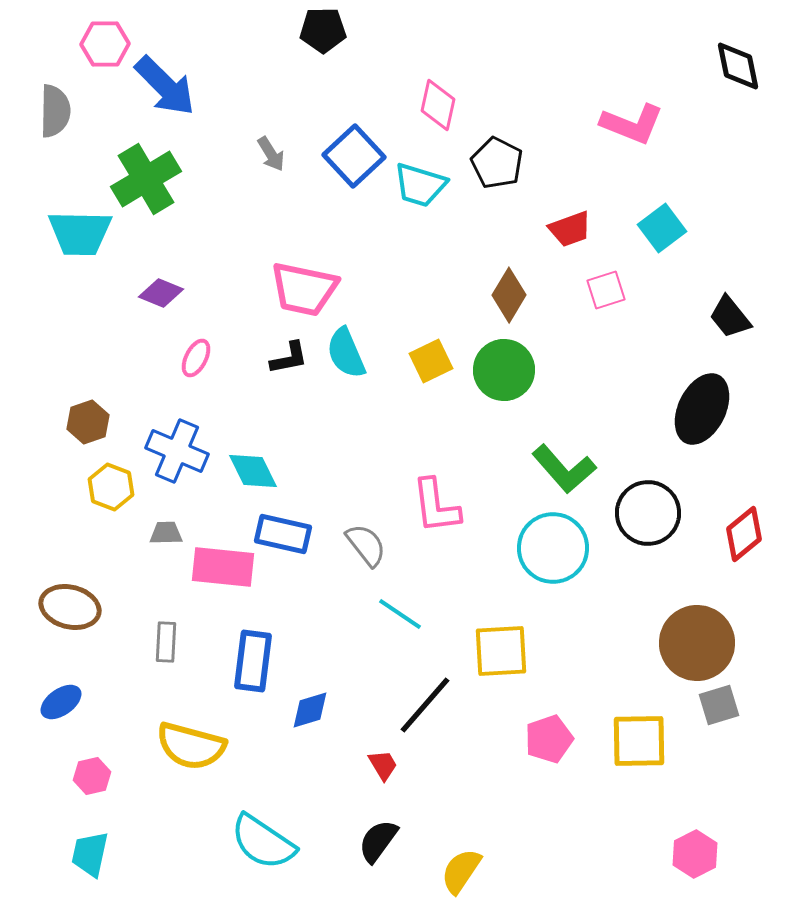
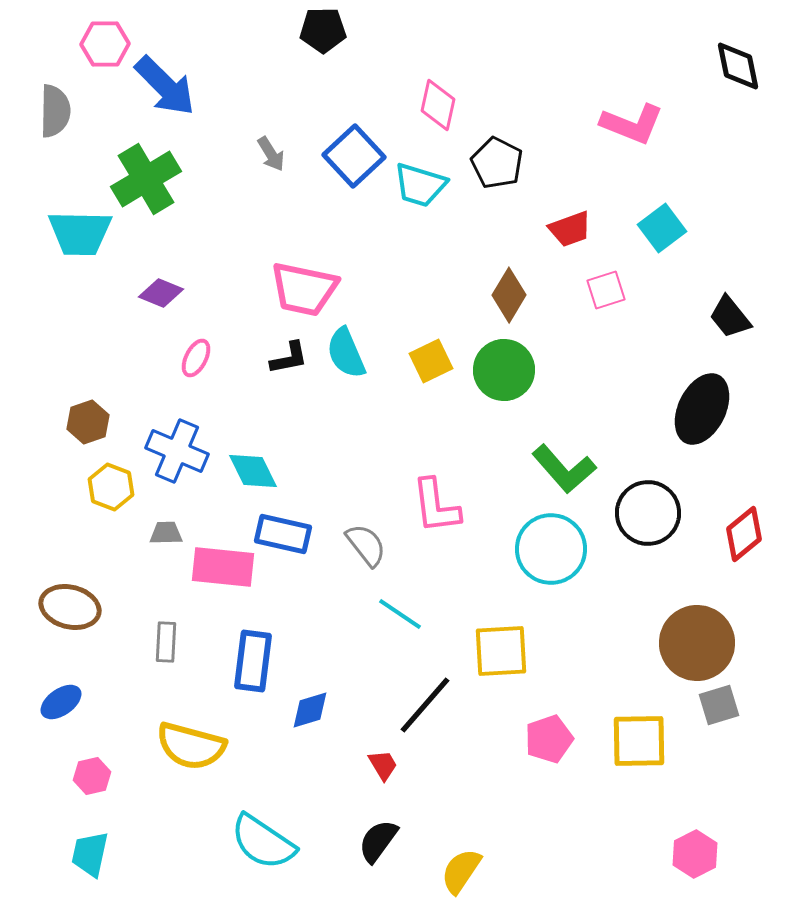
cyan circle at (553, 548): moved 2 px left, 1 px down
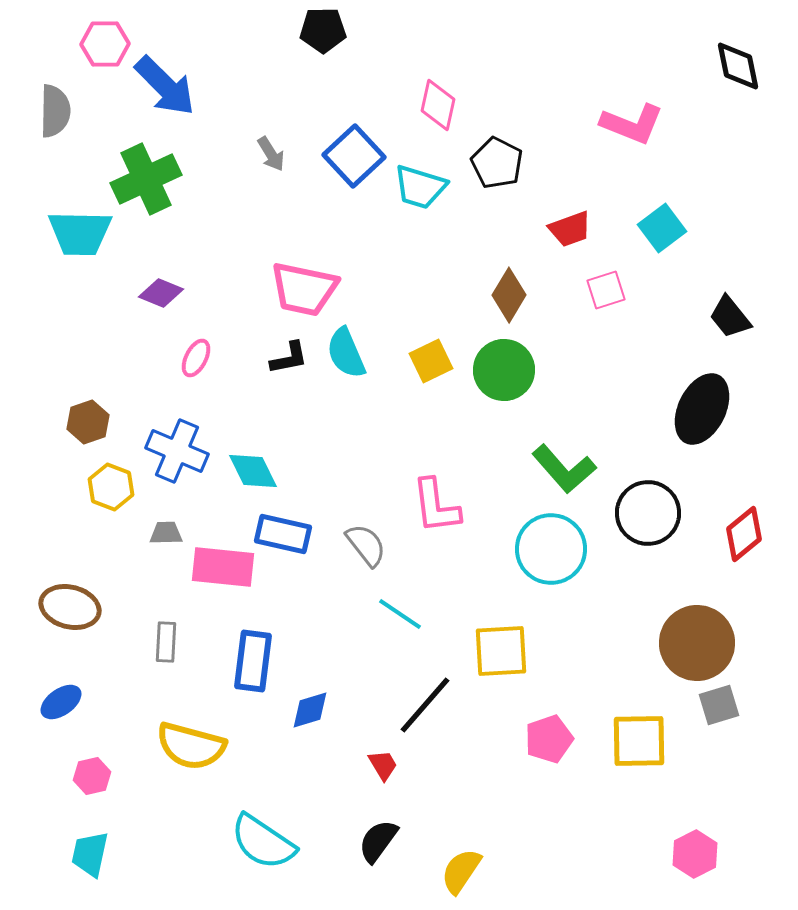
green cross at (146, 179): rotated 6 degrees clockwise
cyan trapezoid at (420, 185): moved 2 px down
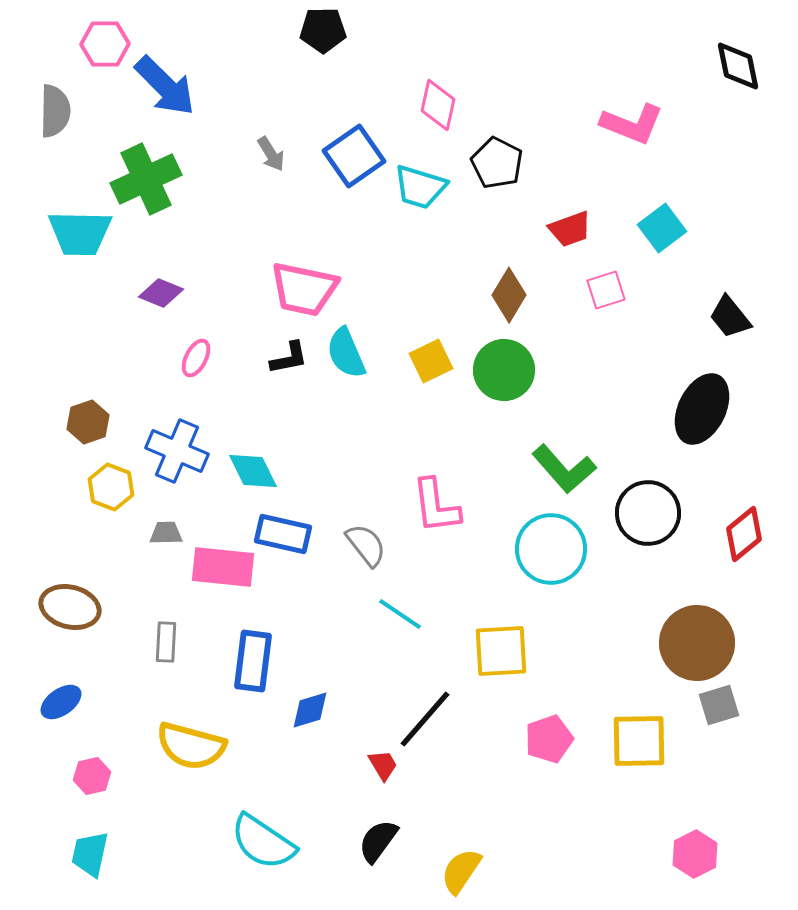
blue square at (354, 156): rotated 8 degrees clockwise
black line at (425, 705): moved 14 px down
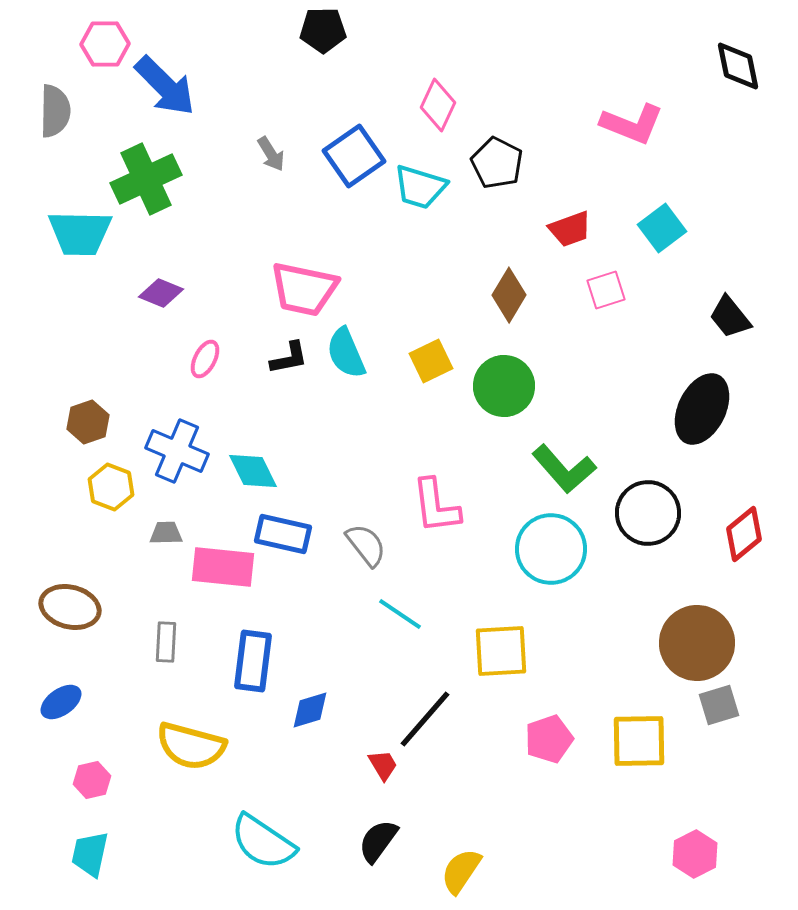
pink diamond at (438, 105): rotated 12 degrees clockwise
pink ellipse at (196, 358): moved 9 px right, 1 px down
green circle at (504, 370): moved 16 px down
pink hexagon at (92, 776): moved 4 px down
